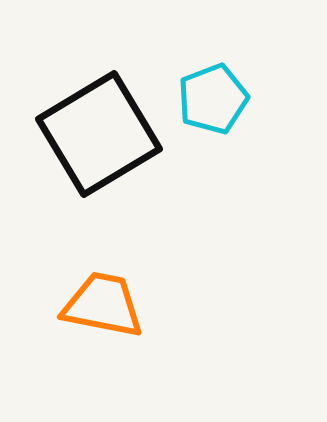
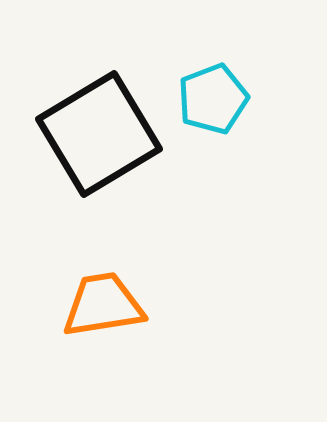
orange trapezoid: rotated 20 degrees counterclockwise
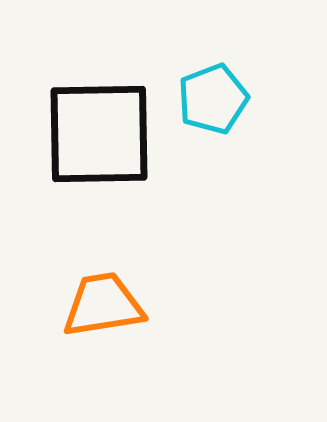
black square: rotated 30 degrees clockwise
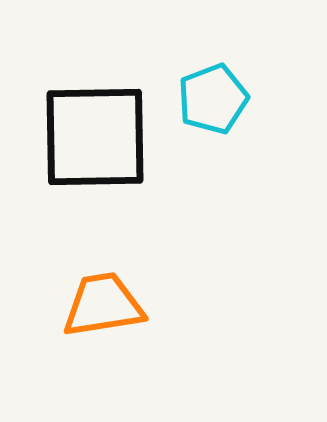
black square: moved 4 px left, 3 px down
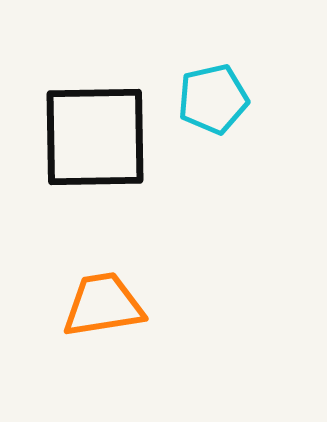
cyan pentagon: rotated 8 degrees clockwise
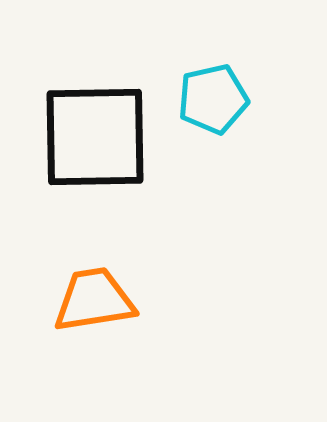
orange trapezoid: moved 9 px left, 5 px up
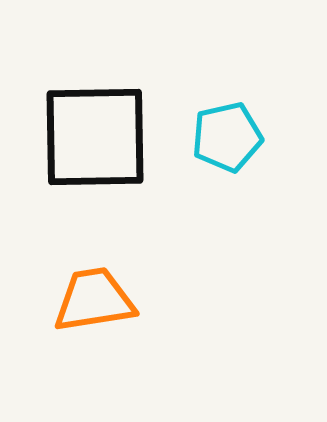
cyan pentagon: moved 14 px right, 38 px down
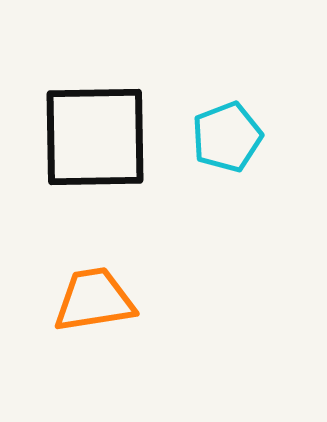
cyan pentagon: rotated 8 degrees counterclockwise
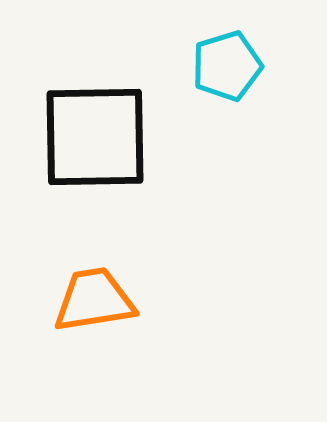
cyan pentagon: moved 71 px up; rotated 4 degrees clockwise
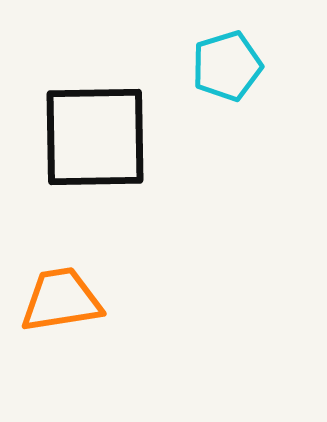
orange trapezoid: moved 33 px left
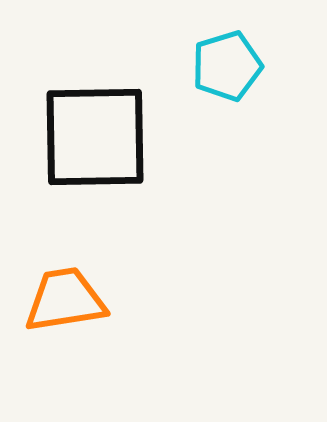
orange trapezoid: moved 4 px right
